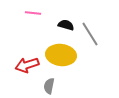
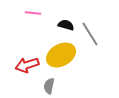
yellow ellipse: rotated 36 degrees counterclockwise
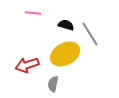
yellow ellipse: moved 4 px right, 1 px up
gray semicircle: moved 4 px right, 2 px up
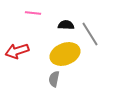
black semicircle: rotated 14 degrees counterclockwise
yellow ellipse: rotated 8 degrees clockwise
red arrow: moved 10 px left, 14 px up
gray semicircle: moved 1 px right, 5 px up
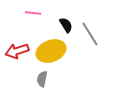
black semicircle: rotated 56 degrees clockwise
yellow ellipse: moved 14 px left, 3 px up
gray semicircle: moved 12 px left
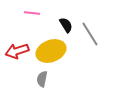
pink line: moved 1 px left
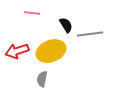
gray line: rotated 65 degrees counterclockwise
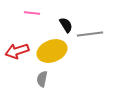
yellow ellipse: moved 1 px right
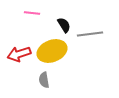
black semicircle: moved 2 px left
red arrow: moved 2 px right, 3 px down
gray semicircle: moved 2 px right, 1 px down; rotated 21 degrees counterclockwise
